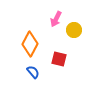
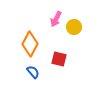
yellow circle: moved 3 px up
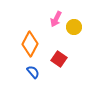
red square: rotated 21 degrees clockwise
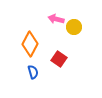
pink arrow: rotated 77 degrees clockwise
blue semicircle: rotated 24 degrees clockwise
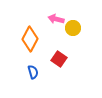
yellow circle: moved 1 px left, 1 px down
orange diamond: moved 5 px up
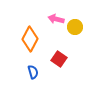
yellow circle: moved 2 px right, 1 px up
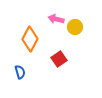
red square: rotated 21 degrees clockwise
blue semicircle: moved 13 px left
